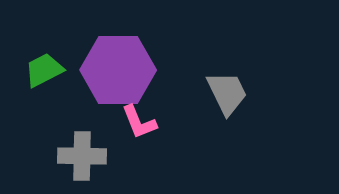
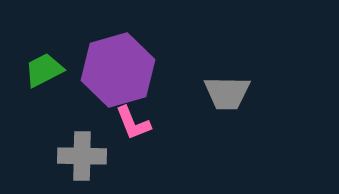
purple hexagon: rotated 16 degrees counterclockwise
gray trapezoid: rotated 117 degrees clockwise
pink L-shape: moved 6 px left, 1 px down
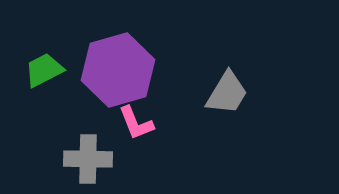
gray trapezoid: rotated 60 degrees counterclockwise
pink L-shape: moved 3 px right
gray cross: moved 6 px right, 3 px down
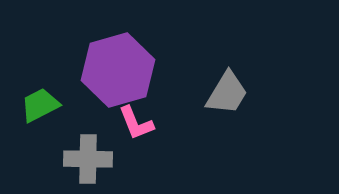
green trapezoid: moved 4 px left, 35 px down
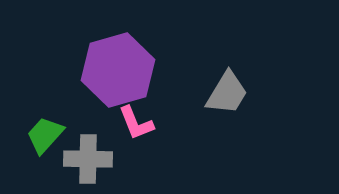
green trapezoid: moved 5 px right, 30 px down; rotated 21 degrees counterclockwise
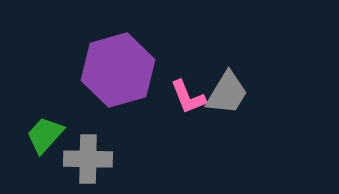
pink L-shape: moved 52 px right, 26 px up
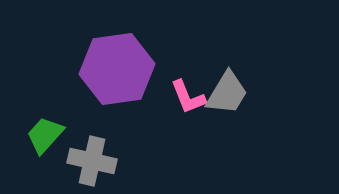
purple hexagon: moved 1 px left, 1 px up; rotated 8 degrees clockwise
gray cross: moved 4 px right, 2 px down; rotated 12 degrees clockwise
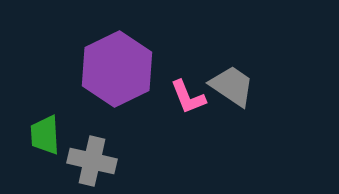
purple hexagon: rotated 18 degrees counterclockwise
gray trapezoid: moved 5 px right, 7 px up; rotated 87 degrees counterclockwise
green trapezoid: rotated 45 degrees counterclockwise
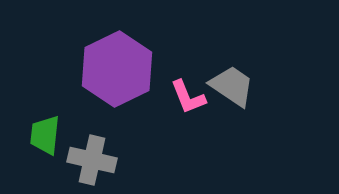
green trapezoid: rotated 9 degrees clockwise
gray cross: moved 1 px up
